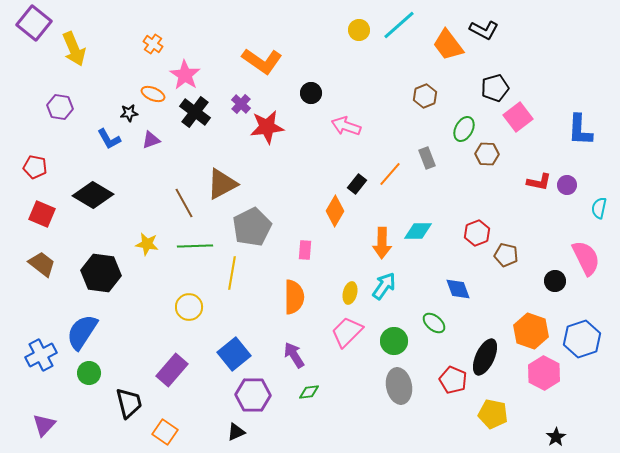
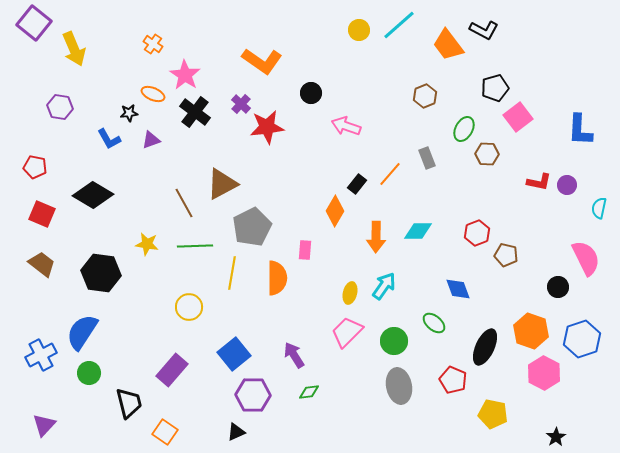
orange arrow at (382, 243): moved 6 px left, 6 px up
black circle at (555, 281): moved 3 px right, 6 px down
orange semicircle at (294, 297): moved 17 px left, 19 px up
black ellipse at (485, 357): moved 10 px up
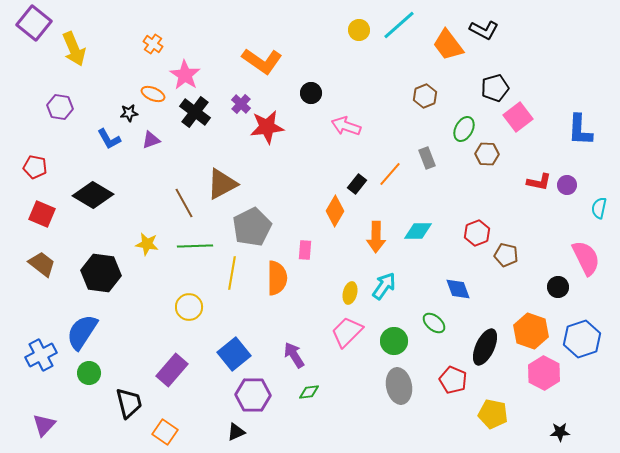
black star at (556, 437): moved 4 px right, 5 px up; rotated 30 degrees clockwise
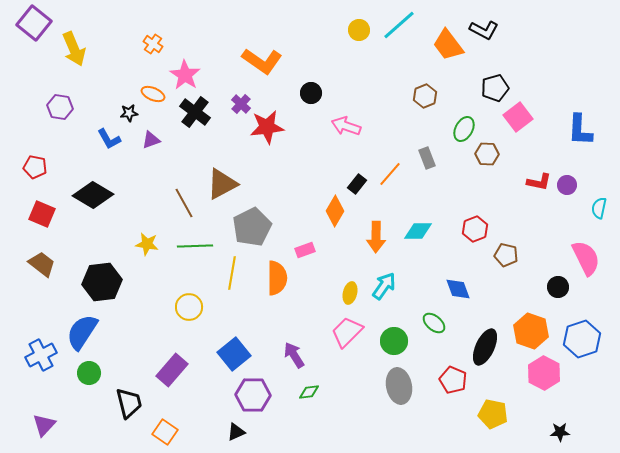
red hexagon at (477, 233): moved 2 px left, 4 px up
pink rectangle at (305, 250): rotated 66 degrees clockwise
black hexagon at (101, 273): moved 1 px right, 9 px down; rotated 15 degrees counterclockwise
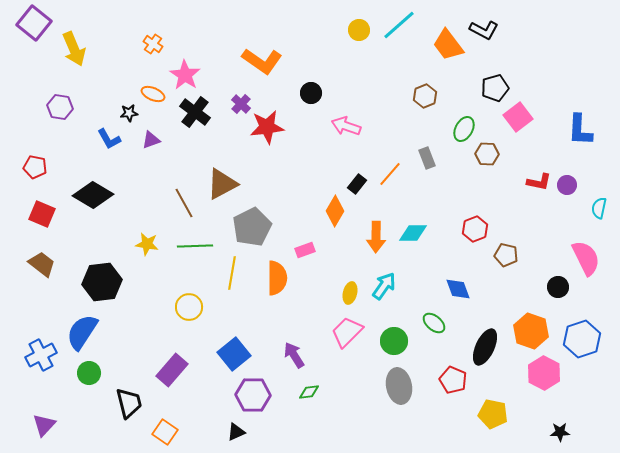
cyan diamond at (418, 231): moved 5 px left, 2 px down
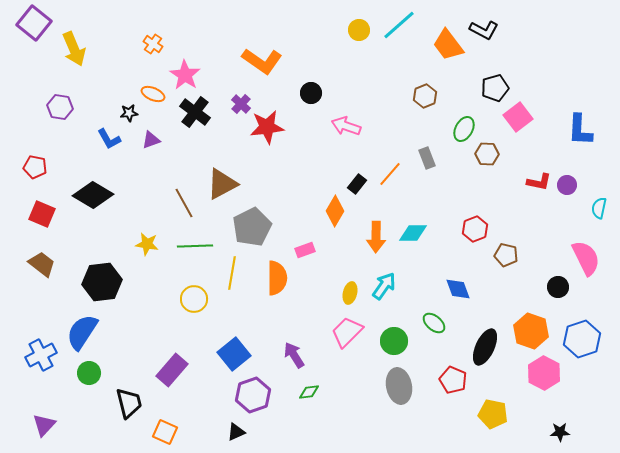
yellow circle at (189, 307): moved 5 px right, 8 px up
purple hexagon at (253, 395): rotated 20 degrees counterclockwise
orange square at (165, 432): rotated 10 degrees counterclockwise
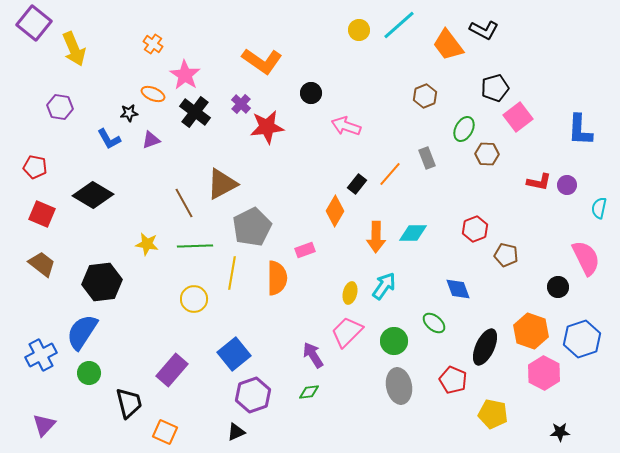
purple arrow at (294, 355): moved 19 px right
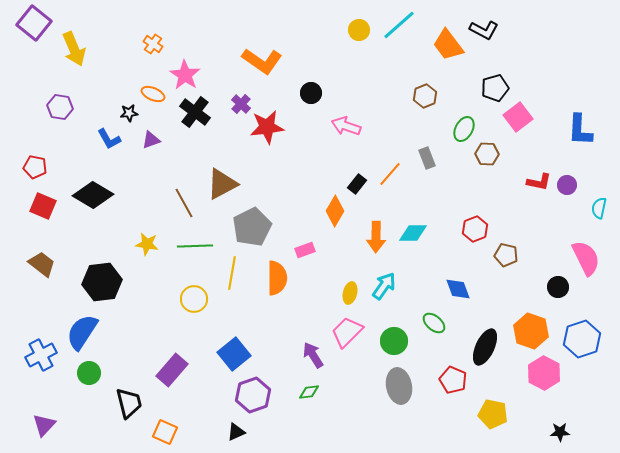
red square at (42, 214): moved 1 px right, 8 px up
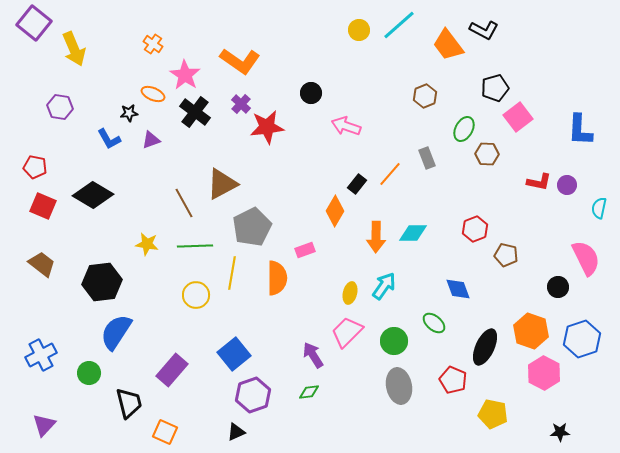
orange L-shape at (262, 61): moved 22 px left
yellow circle at (194, 299): moved 2 px right, 4 px up
blue semicircle at (82, 332): moved 34 px right
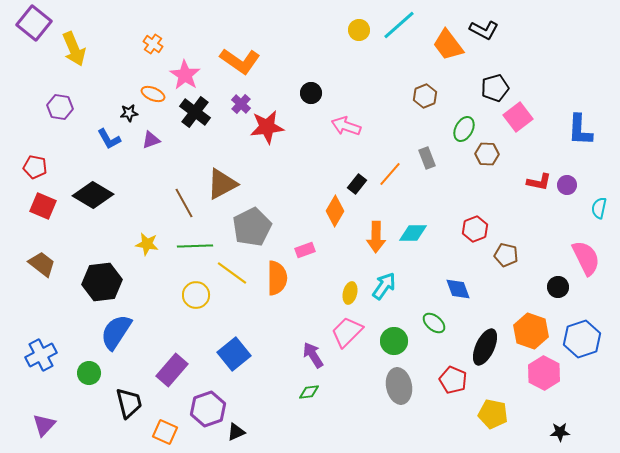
yellow line at (232, 273): rotated 64 degrees counterclockwise
purple hexagon at (253, 395): moved 45 px left, 14 px down
